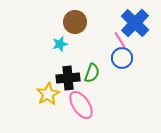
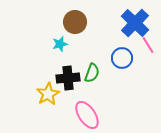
pink line: moved 28 px right, 5 px down
pink ellipse: moved 6 px right, 10 px down
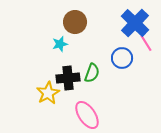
pink line: moved 2 px left, 2 px up
yellow star: moved 1 px up
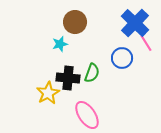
black cross: rotated 10 degrees clockwise
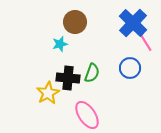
blue cross: moved 2 px left
blue circle: moved 8 px right, 10 px down
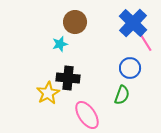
green semicircle: moved 30 px right, 22 px down
